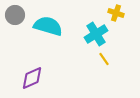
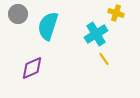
gray circle: moved 3 px right, 1 px up
cyan semicircle: rotated 88 degrees counterclockwise
purple diamond: moved 10 px up
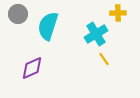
yellow cross: moved 2 px right; rotated 21 degrees counterclockwise
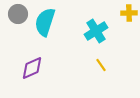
yellow cross: moved 11 px right
cyan semicircle: moved 3 px left, 4 px up
cyan cross: moved 3 px up
yellow line: moved 3 px left, 6 px down
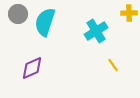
yellow line: moved 12 px right
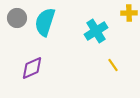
gray circle: moved 1 px left, 4 px down
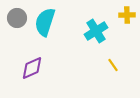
yellow cross: moved 2 px left, 2 px down
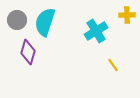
gray circle: moved 2 px down
purple diamond: moved 4 px left, 16 px up; rotated 50 degrees counterclockwise
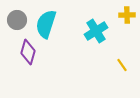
cyan semicircle: moved 1 px right, 2 px down
yellow line: moved 9 px right
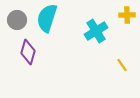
cyan semicircle: moved 1 px right, 6 px up
